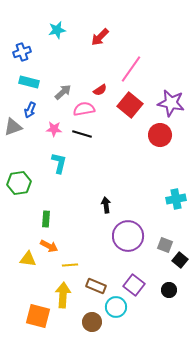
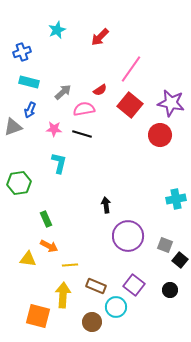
cyan star: rotated 12 degrees counterclockwise
green rectangle: rotated 28 degrees counterclockwise
black circle: moved 1 px right
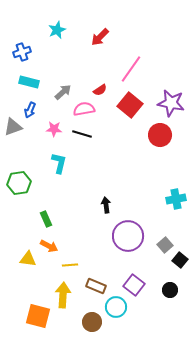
gray square: rotated 28 degrees clockwise
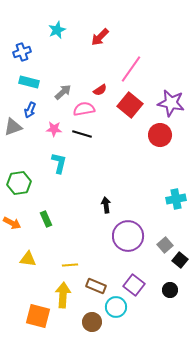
orange arrow: moved 37 px left, 23 px up
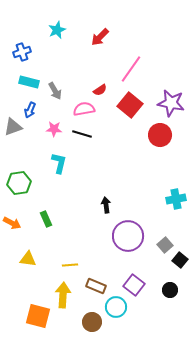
gray arrow: moved 8 px left, 1 px up; rotated 102 degrees clockwise
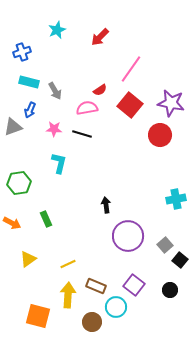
pink semicircle: moved 3 px right, 1 px up
yellow triangle: rotated 42 degrees counterclockwise
yellow line: moved 2 px left, 1 px up; rotated 21 degrees counterclockwise
yellow arrow: moved 5 px right
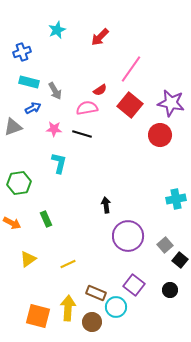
blue arrow: moved 3 px right, 2 px up; rotated 140 degrees counterclockwise
brown rectangle: moved 7 px down
yellow arrow: moved 13 px down
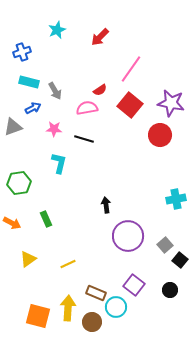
black line: moved 2 px right, 5 px down
